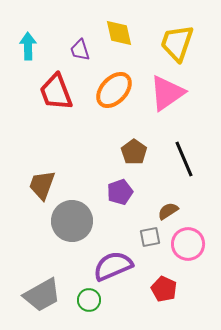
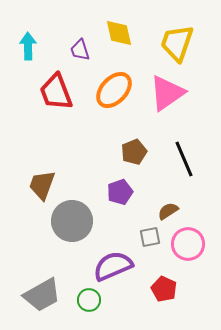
brown pentagon: rotated 15 degrees clockwise
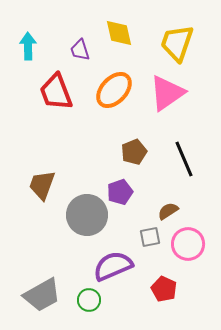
gray circle: moved 15 px right, 6 px up
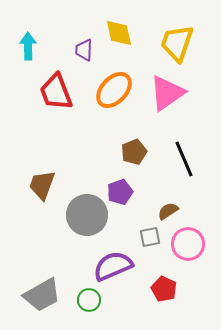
purple trapezoid: moved 4 px right; rotated 20 degrees clockwise
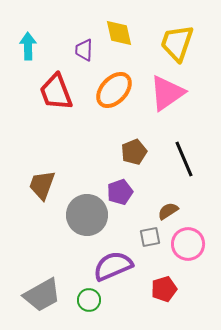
red pentagon: rotated 30 degrees clockwise
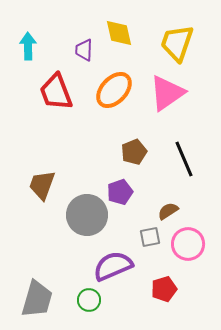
gray trapezoid: moved 5 px left, 4 px down; rotated 45 degrees counterclockwise
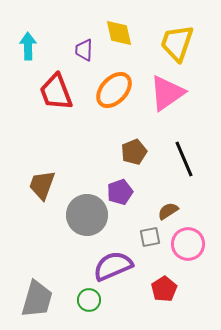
red pentagon: rotated 15 degrees counterclockwise
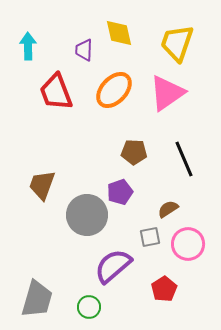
brown pentagon: rotated 25 degrees clockwise
brown semicircle: moved 2 px up
purple semicircle: rotated 18 degrees counterclockwise
green circle: moved 7 px down
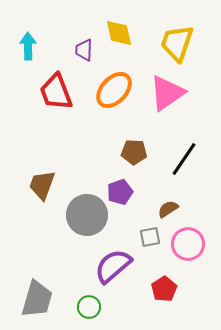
black line: rotated 57 degrees clockwise
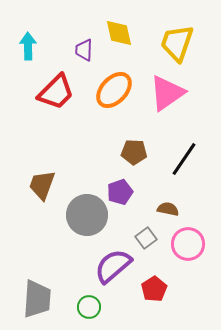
red trapezoid: rotated 114 degrees counterclockwise
brown semicircle: rotated 45 degrees clockwise
gray square: moved 4 px left, 1 px down; rotated 25 degrees counterclockwise
red pentagon: moved 10 px left
gray trapezoid: rotated 12 degrees counterclockwise
